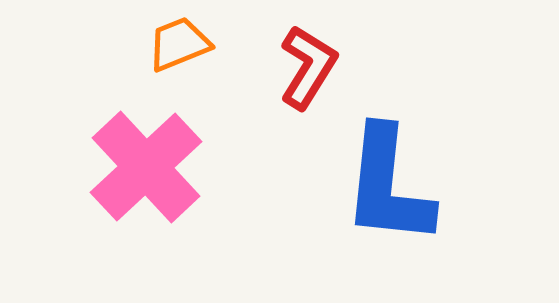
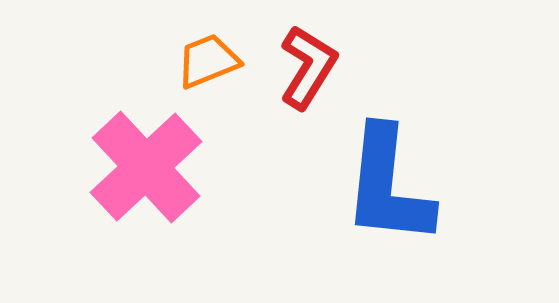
orange trapezoid: moved 29 px right, 17 px down
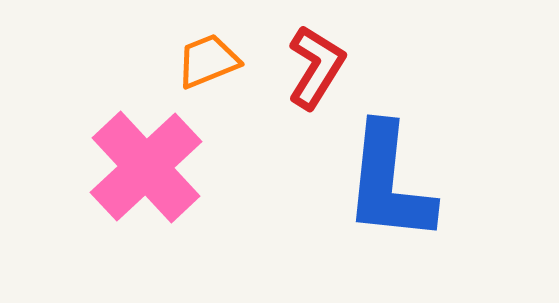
red L-shape: moved 8 px right
blue L-shape: moved 1 px right, 3 px up
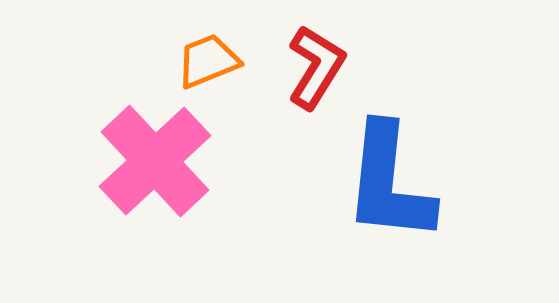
pink cross: moved 9 px right, 6 px up
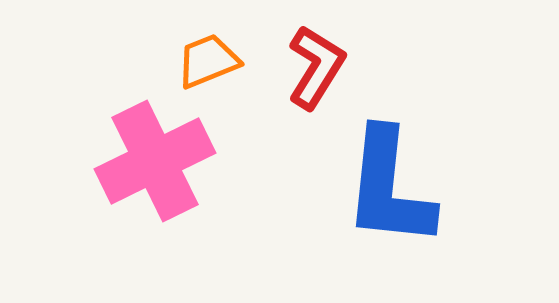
pink cross: rotated 17 degrees clockwise
blue L-shape: moved 5 px down
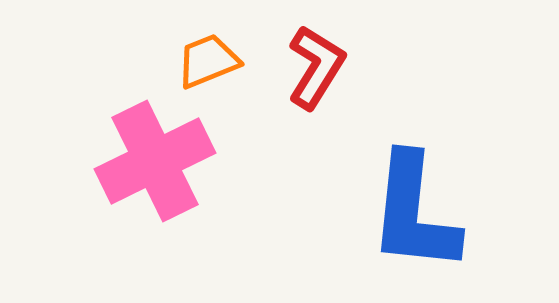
blue L-shape: moved 25 px right, 25 px down
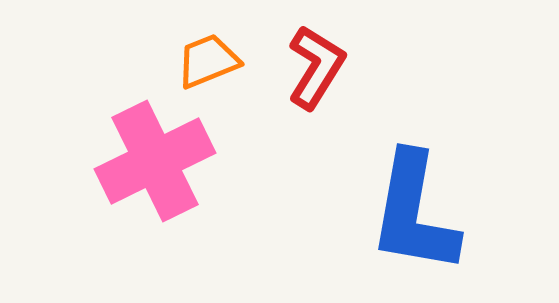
blue L-shape: rotated 4 degrees clockwise
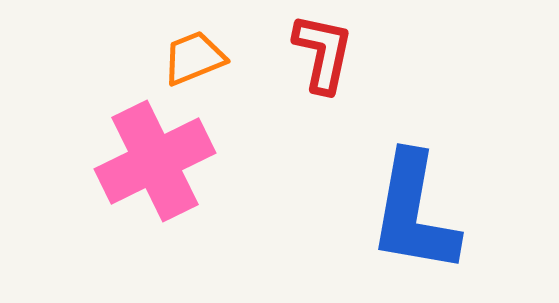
orange trapezoid: moved 14 px left, 3 px up
red L-shape: moved 7 px right, 14 px up; rotated 20 degrees counterclockwise
